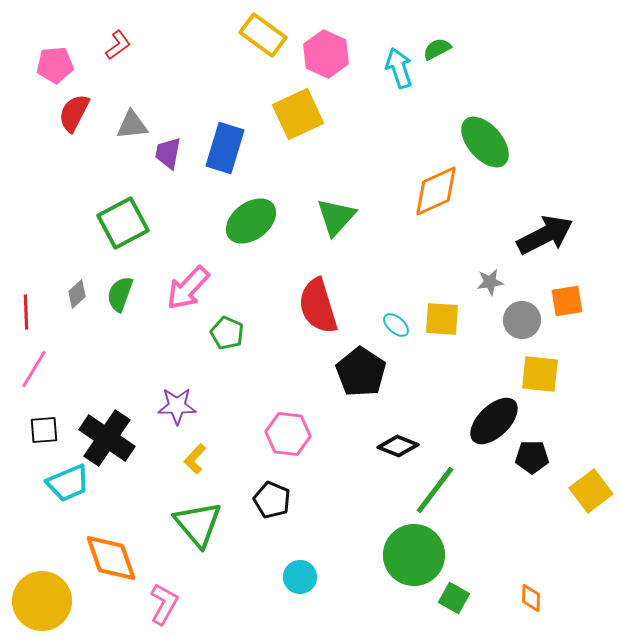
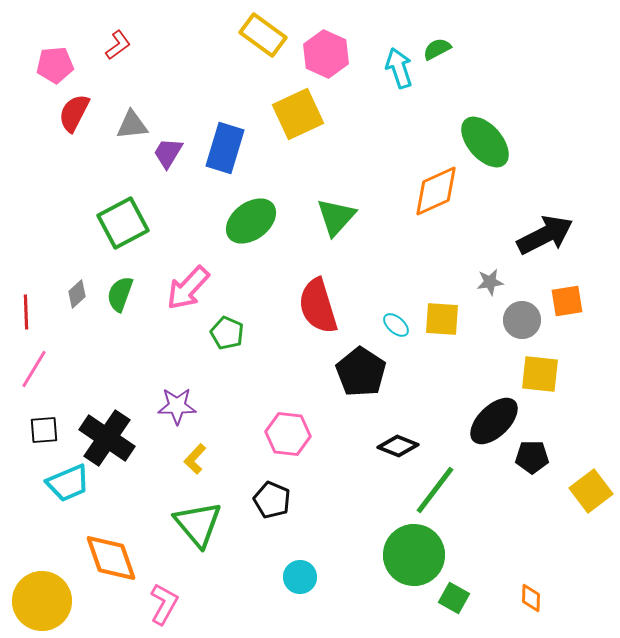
purple trapezoid at (168, 153): rotated 20 degrees clockwise
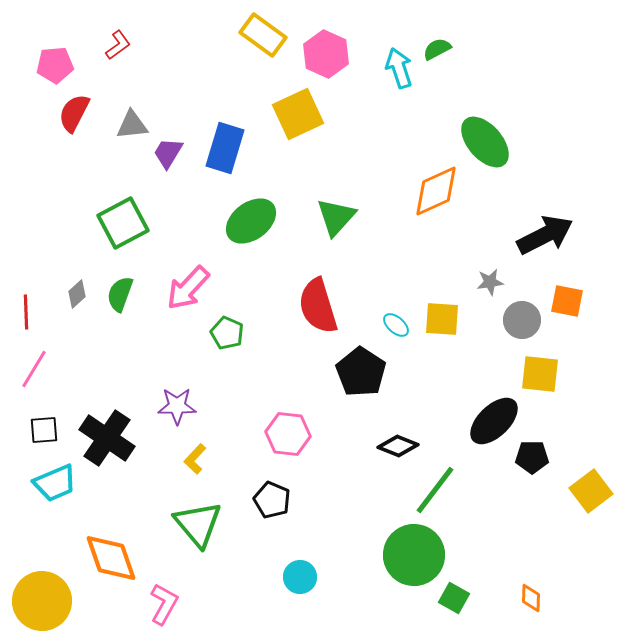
orange square at (567, 301): rotated 20 degrees clockwise
cyan trapezoid at (68, 483): moved 13 px left
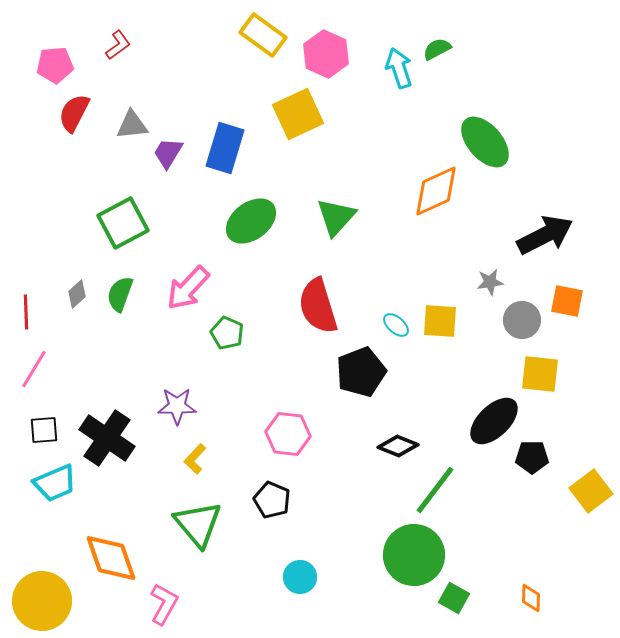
yellow square at (442, 319): moved 2 px left, 2 px down
black pentagon at (361, 372): rotated 18 degrees clockwise
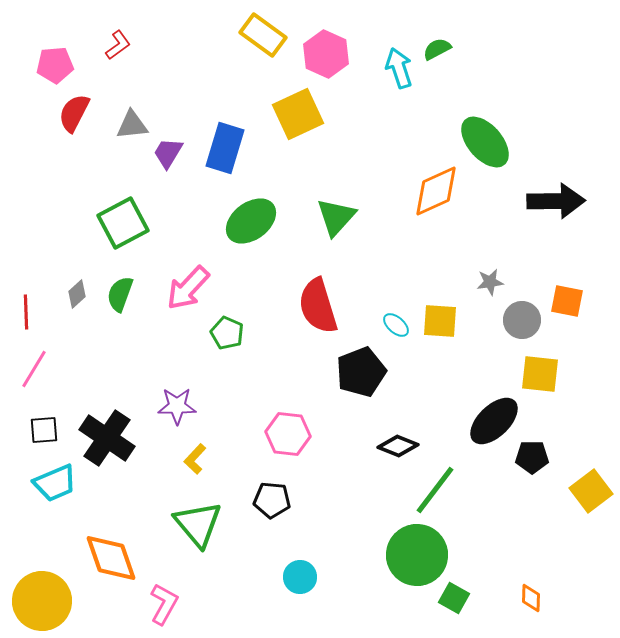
black arrow at (545, 235): moved 11 px right, 34 px up; rotated 26 degrees clockwise
black pentagon at (272, 500): rotated 18 degrees counterclockwise
green circle at (414, 555): moved 3 px right
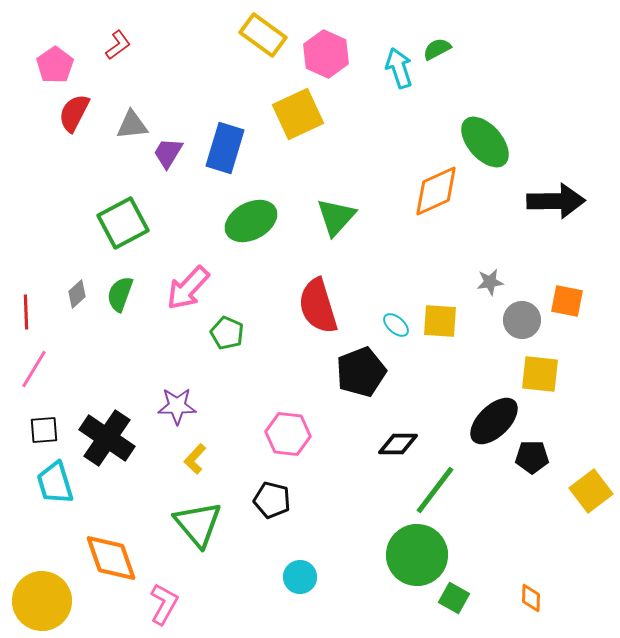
pink pentagon at (55, 65): rotated 30 degrees counterclockwise
green ellipse at (251, 221): rotated 9 degrees clockwise
black diamond at (398, 446): moved 2 px up; rotated 21 degrees counterclockwise
cyan trapezoid at (55, 483): rotated 96 degrees clockwise
black pentagon at (272, 500): rotated 9 degrees clockwise
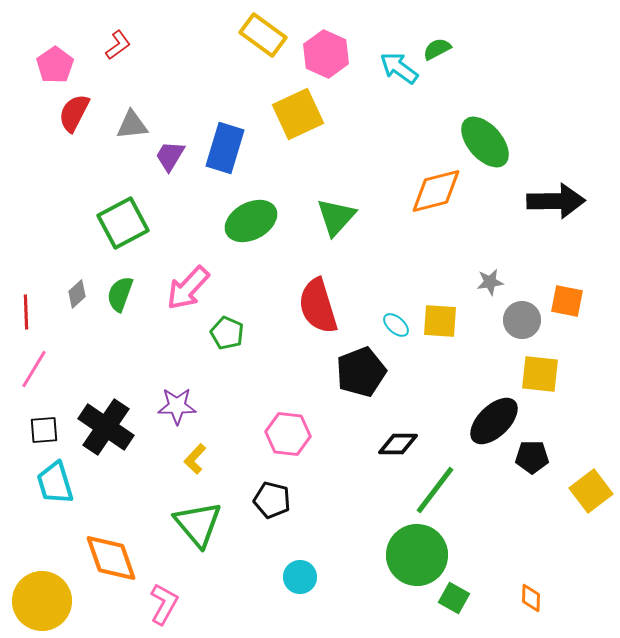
cyan arrow at (399, 68): rotated 36 degrees counterclockwise
purple trapezoid at (168, 153): moved 2 px right, 3 px down
orange diamond at (436, 191): rotated 10 degrees clockwise
black cross at (107, 438): moved 1 px left, 11 px up
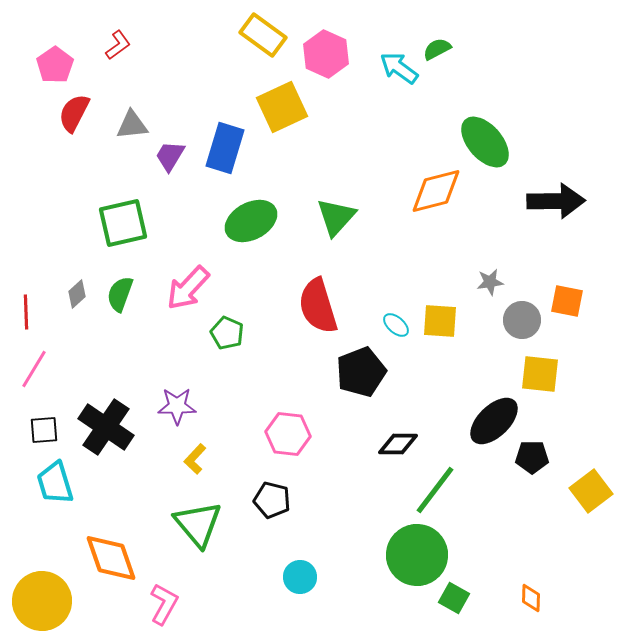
yellow square at (298, 114): moved 16 px left, 7 px up
green square at (123, 223): rotated 15 degrees clockwise
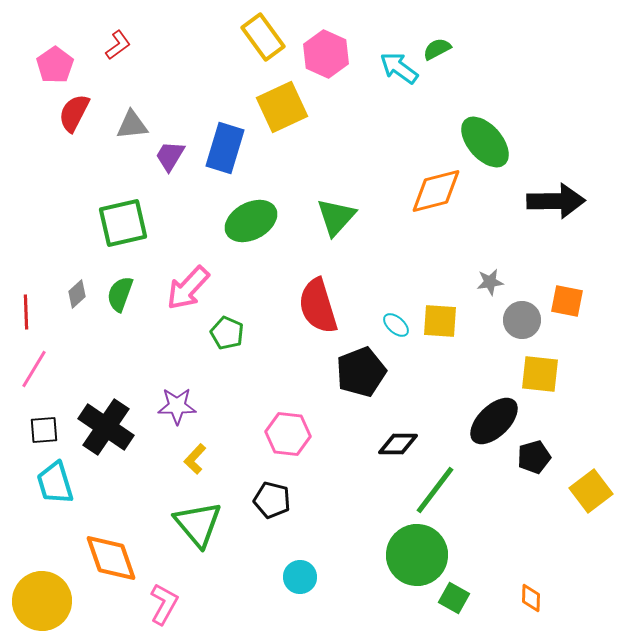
yellow rectangle at (263, 35): moved 2 px down; rotated 18 degrees clockwise
black pentagon at (532, 457): moved 2 px right; rotated 16 degrees counterclockwise
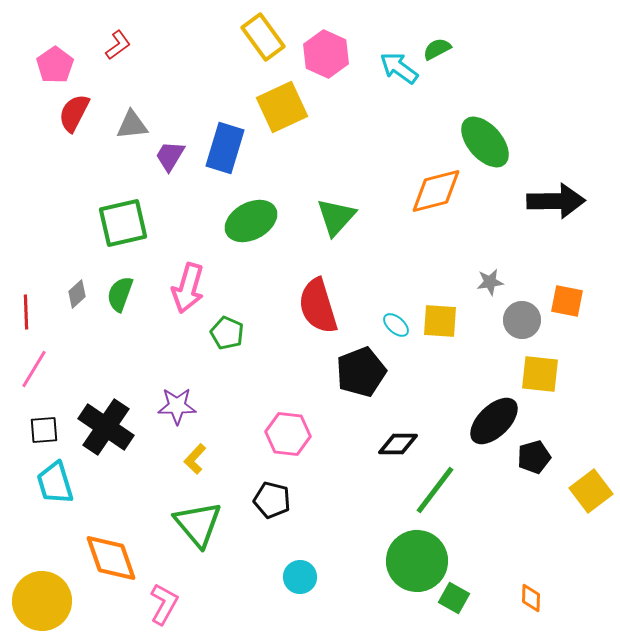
pink arrow at (188, 288): rotated 27 degrees counterclockwise
green circle at (417, 555): moved 6 px down
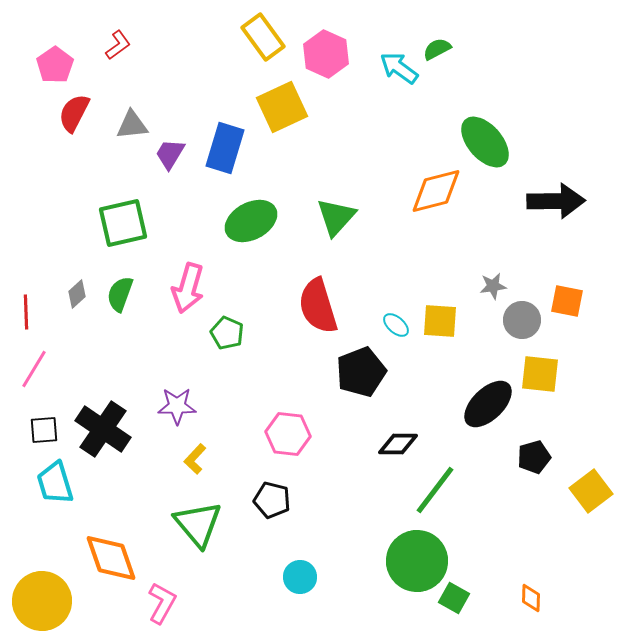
purple trapezoid at (170, 156): moved 2 px up
gray star at (490, 282): moved 3 px right, 4 px down
black ellipse at (494, 421): moved 6 px left, 17 px up
black cross at (106, 427): moved 3 px left, 2 px down
pink L-shape at (164, 604): moved 2 px left, 1 px up
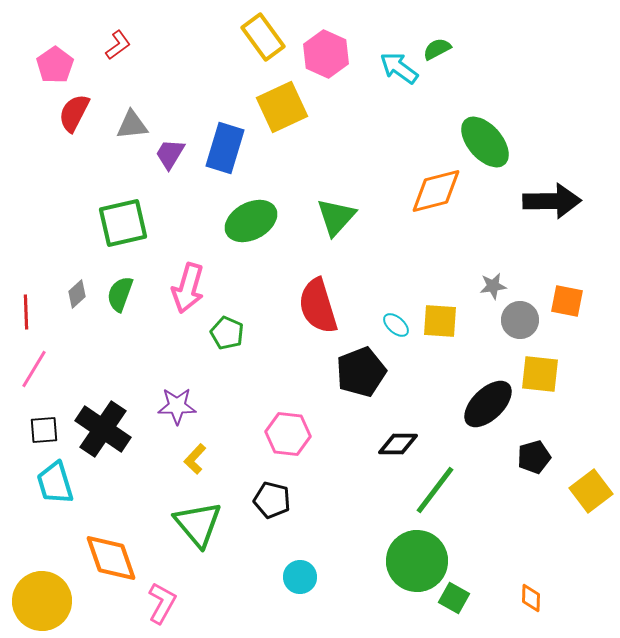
black arrow at (556, 201): moved 4 px left
gray circle at (522, 320): moved 2 px left
